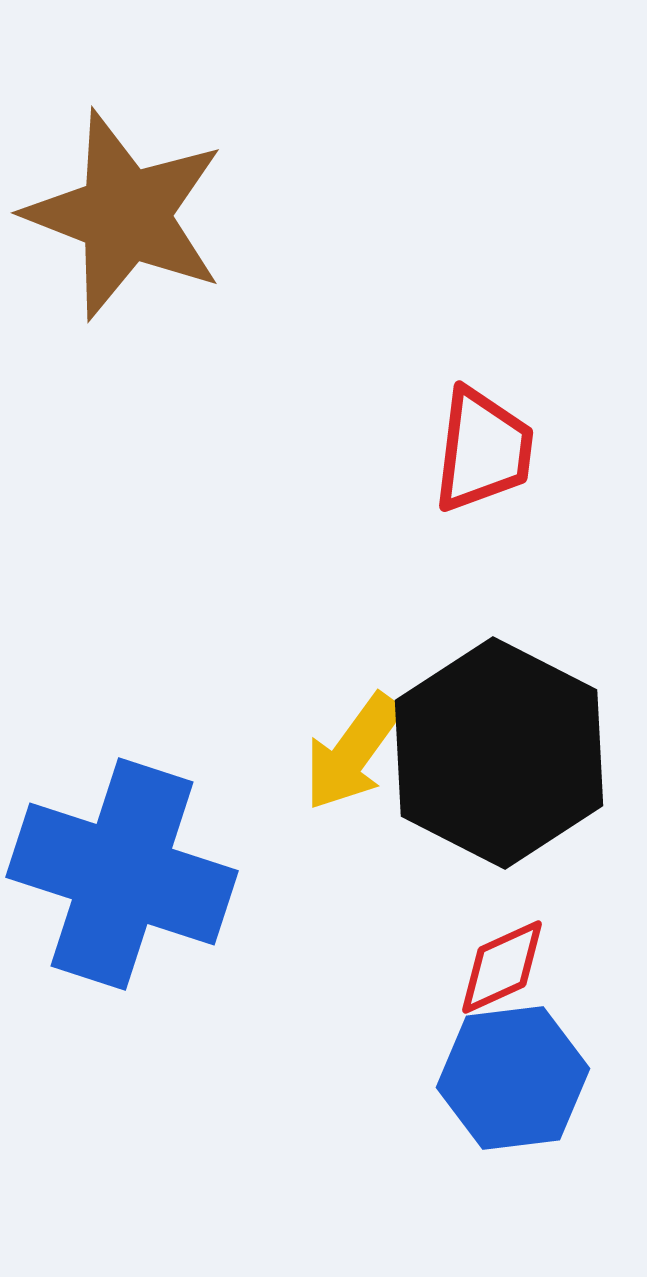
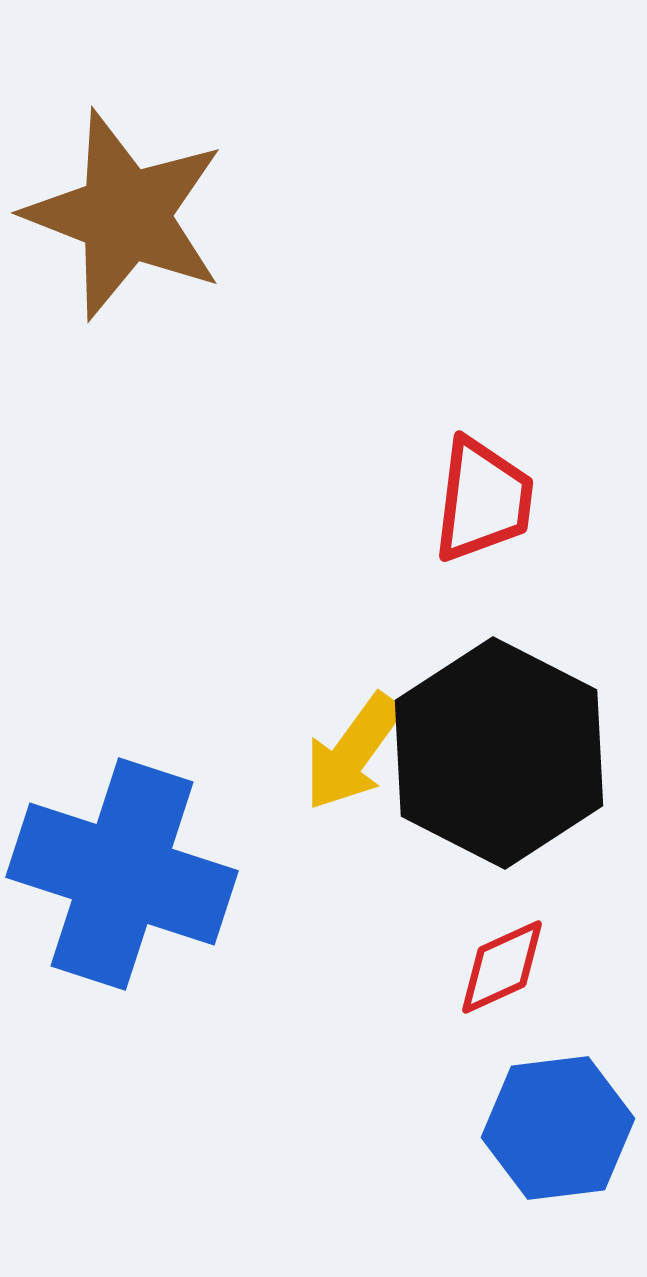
red trapezoid: moved 50 px down
blue hexagon: moved 45 px right, 50 px down
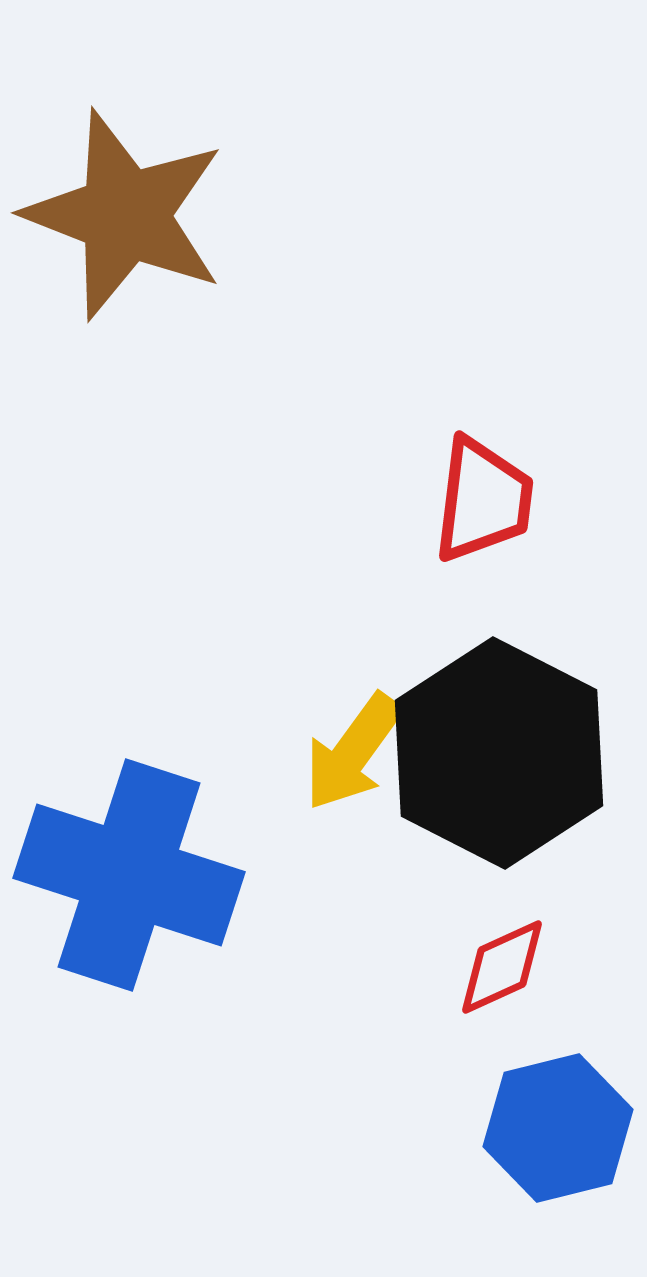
blue cross: moved 7 px right, 1 px down
blue hexagon: rotated 7 degrees counterclockwise
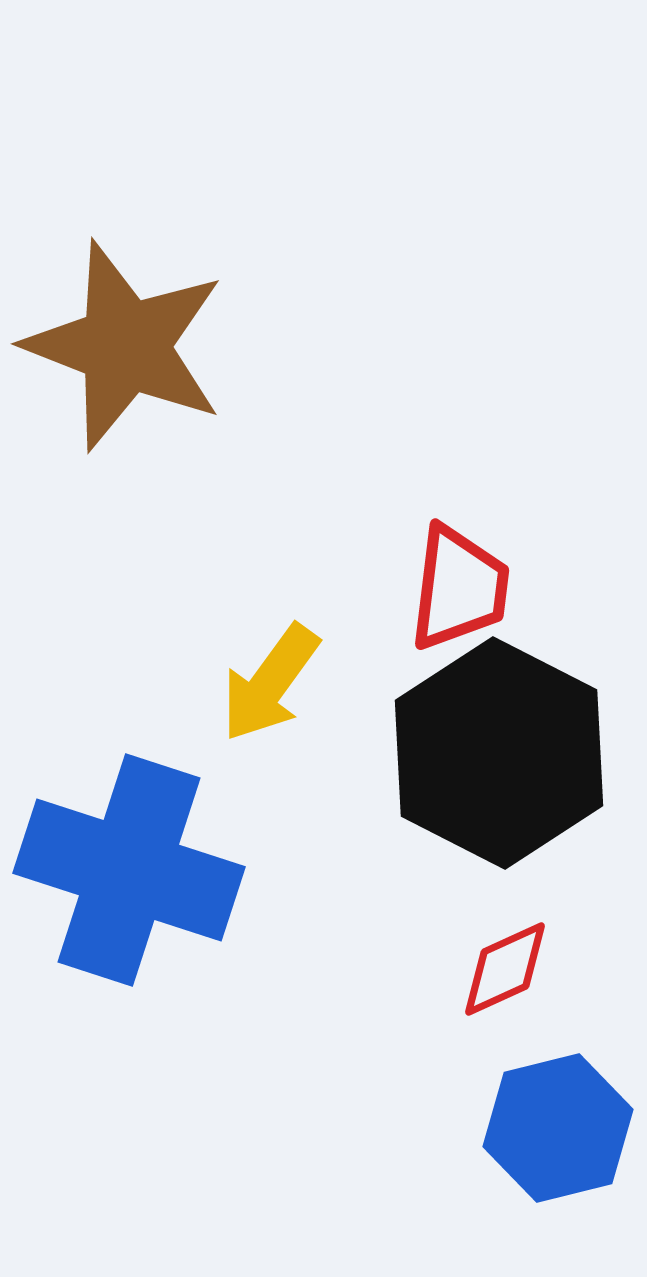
brown star: moved 131 px down
red trapezoid: moved 24 px left, 88 px down
yellow arrow: moved 83 px left, 69 px up
blue cross: moved 5 px up
red diamond: moved 3 px right, 2 px down
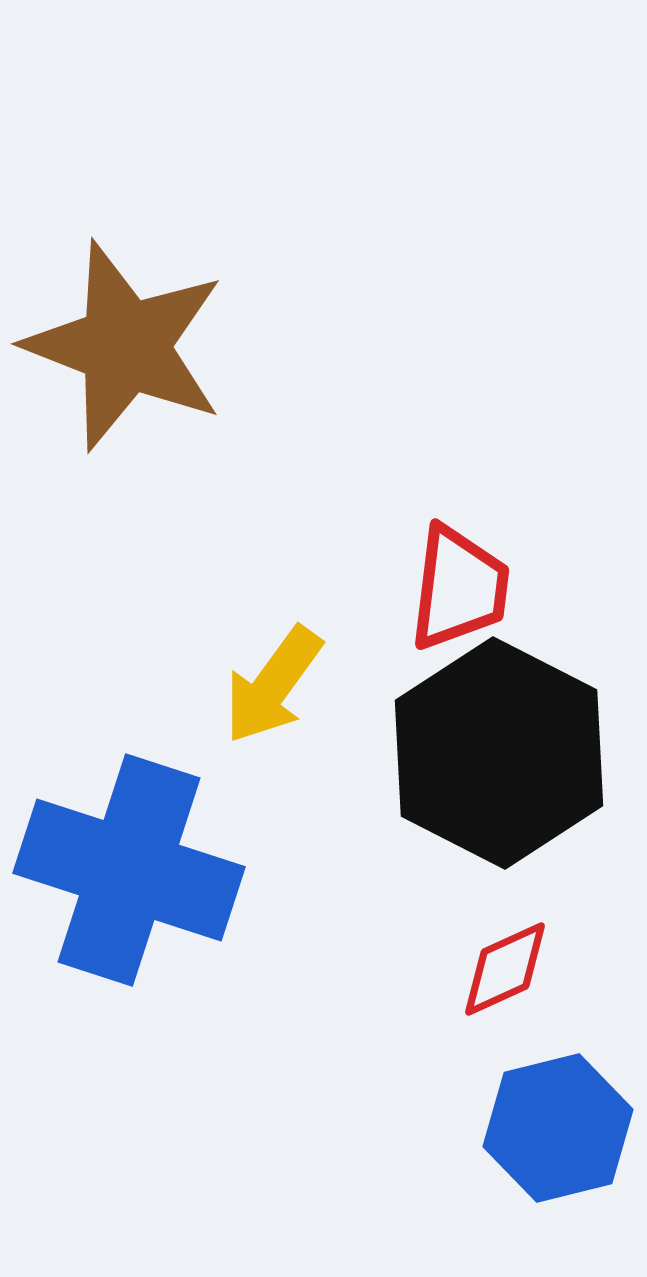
yellow arrow: moved 3 px right, 2 px down
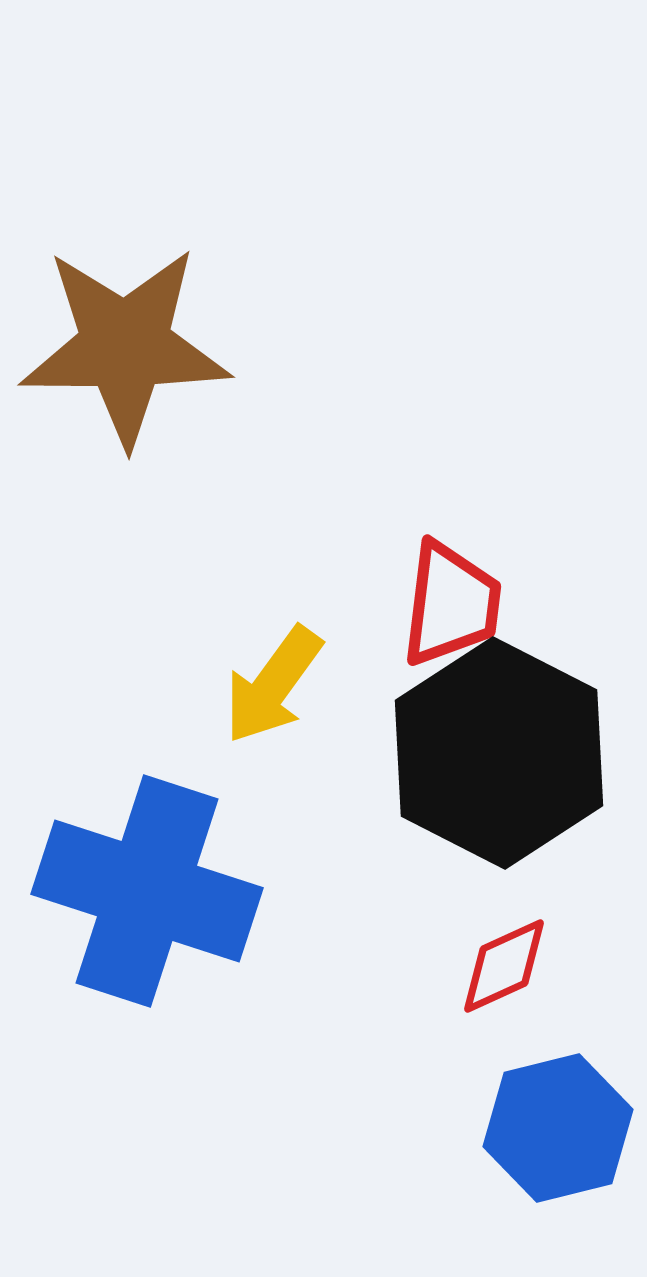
brown star: rotated 21 degrees counterclockwise
red trapezoid: moved 8 px left, 16 px down
blue cross: moved 18 px right, 21 px down
red diamond: moved 1 px left, 3 px up
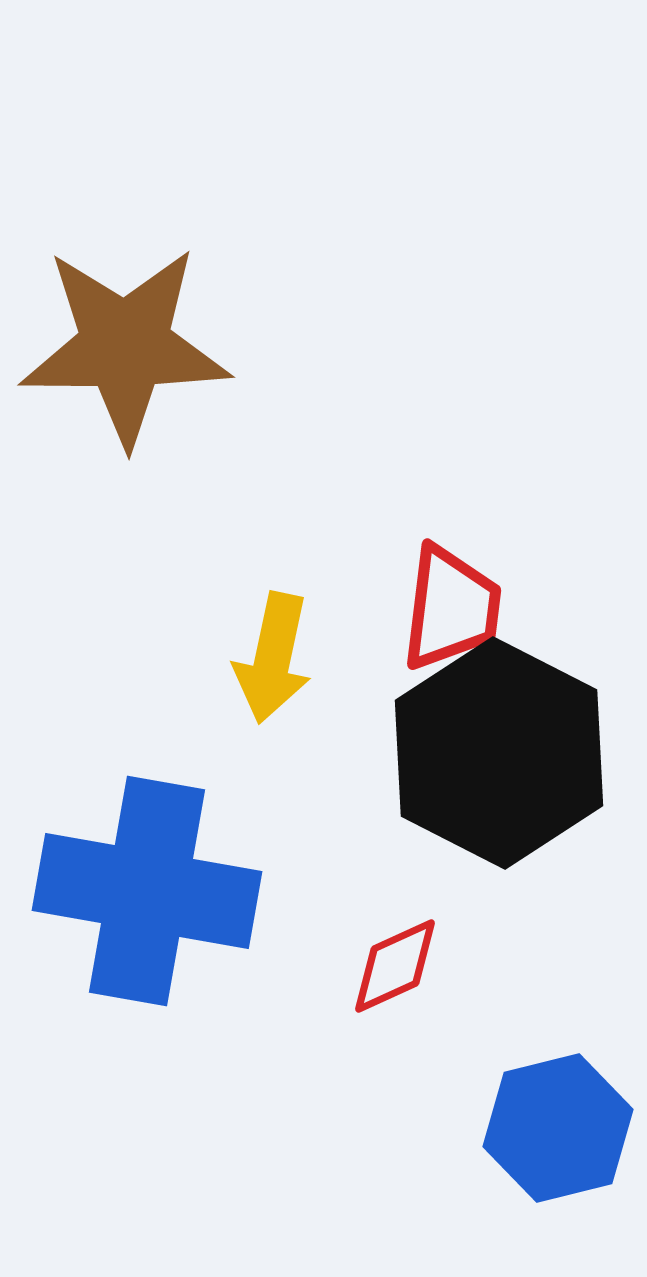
red trapezoid: moved 4 px down
yellow arrow: moved 27 px up; rotated 24 degrees counterclockwise
blue cross: rotated 8 degrees counterclockwise
red diamond: moved 109 px left
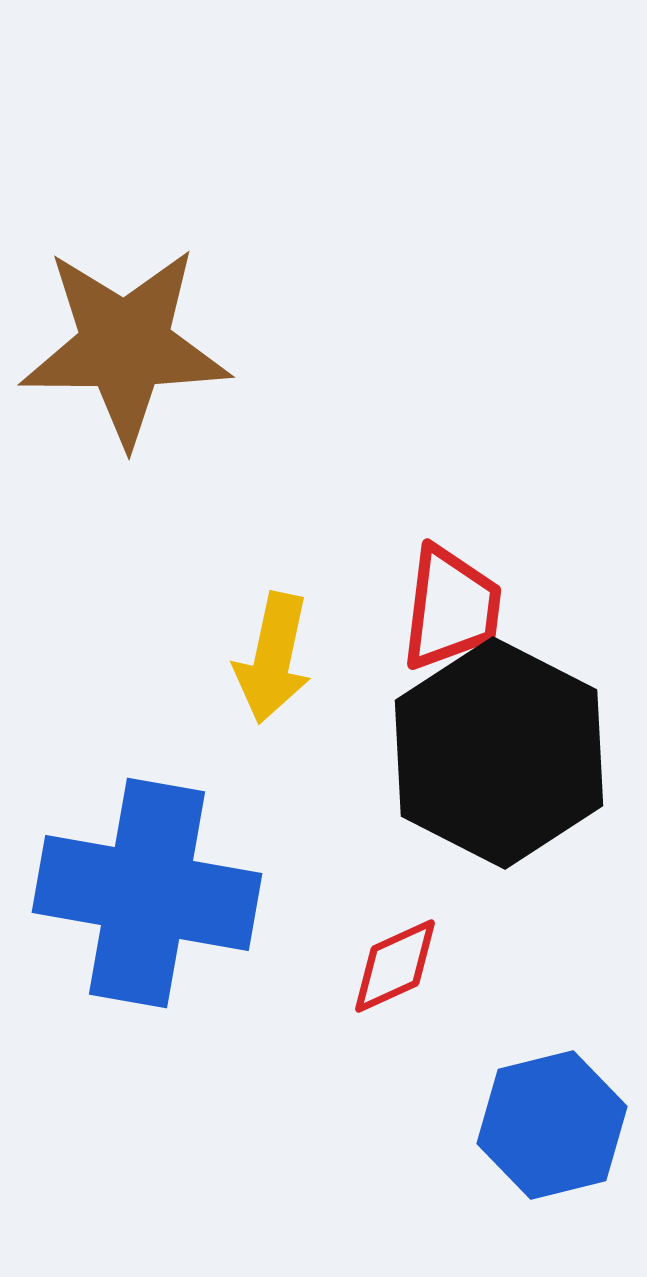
blue cross: moved 2 px down
blue hexagon: moved 6 px left, 3 px up
